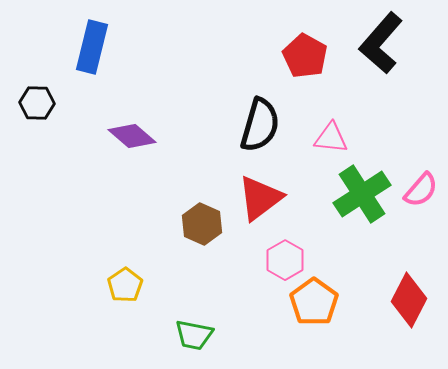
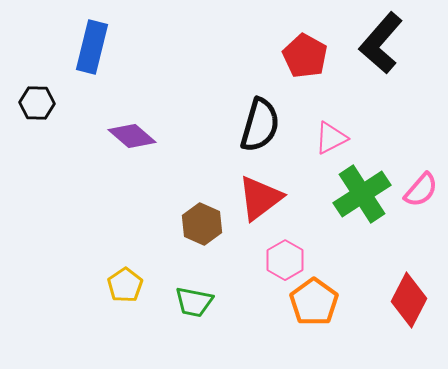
pink triangle: rotated 33 degrees counterclockwise
green trapezoid: moved 33 px up
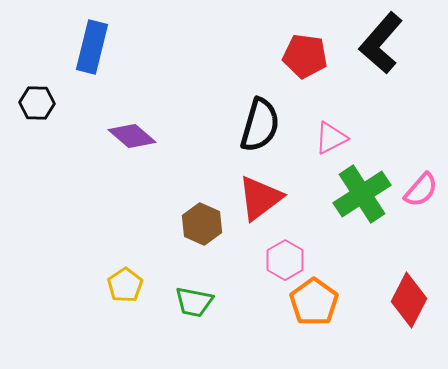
red pentagon: rotated 21 degrees counterclockwise
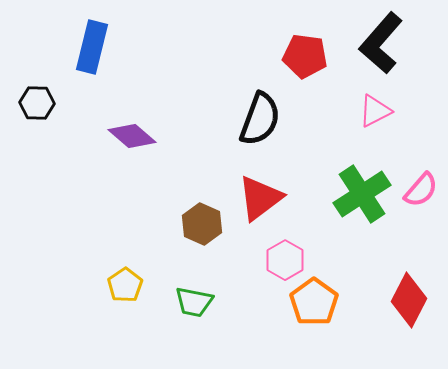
black semicircle: moved 6 px up; rotated 4 degrees clockwise
pink triangle: moved 44 px right, 27 px up
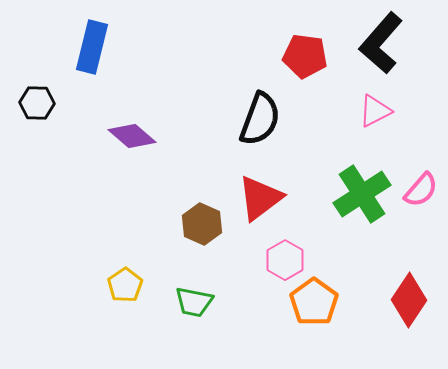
red diamond: rotated 6 degrees clockwise
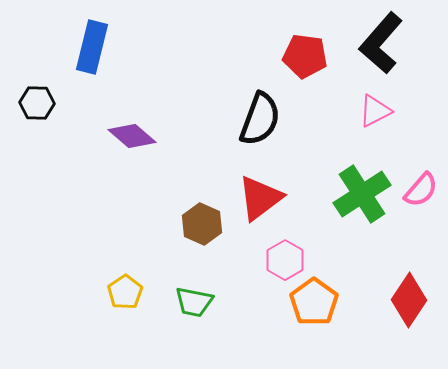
yellow pentagon: moved 7 px down
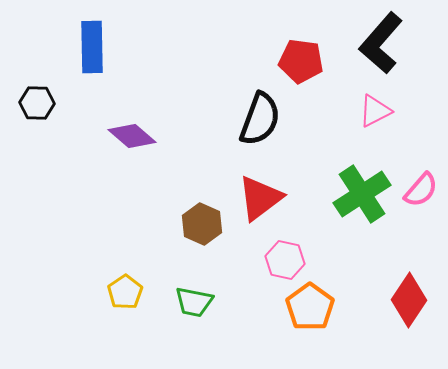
blue rectangle: rotated 15 degrees counterclockwise
red pentagon: moved 4 px left, 5 px down
pink hexagon: rotated 18 degrees counterclockwise
orange pentagon: moved 4 px left, 5 px down
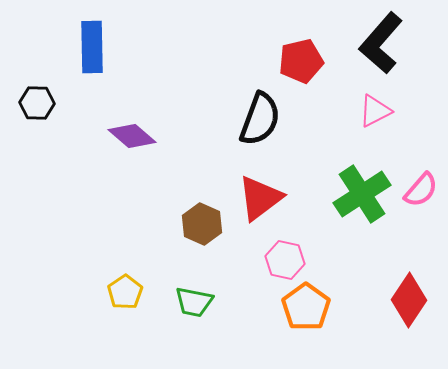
red pentagon: rotated 21 degrees counterclockwise
orange pentagon: moved 4 px left
